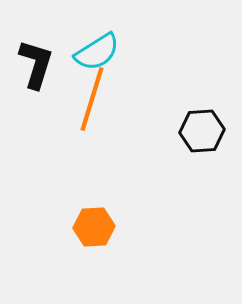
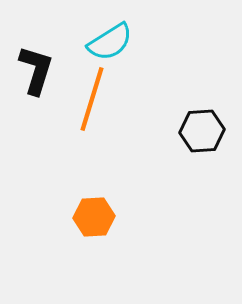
cyan semicircle: moved 13 px right, 10 px up
black L-shape: moved 6 px down
orange hexagon: moved 10 px up
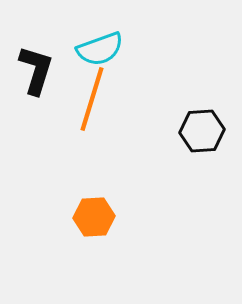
cyan semicircle: moved 10 px left, 7 px down; rotated 12 degrees clockwise
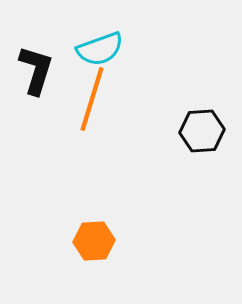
orange hexagon: moved 24 px down
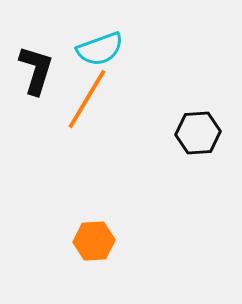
orange line: moved 5 px left; rotated 14 degrees clockwise
black hexagon: moved 4 px left, 2 px down
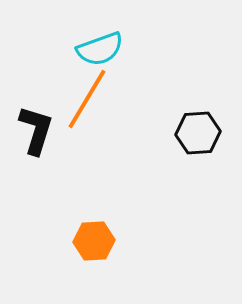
black L-shape: moved 60 px down
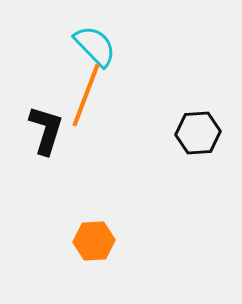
cyan semicircle: moved 5 px left, 3 px up; rotated 114 degrees counterclockwise
orange line: moved 1 px left, 4 px up; rotated 10 degrees counterclockwise
black L-shape: moved 10 px right
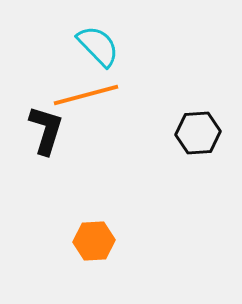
cyan semicircle: moved 3 px right
orange line: rotated 54 degrees clockwise
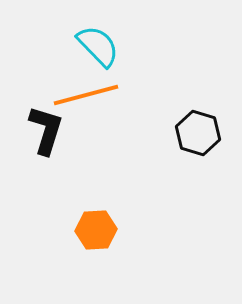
black hexagon: rotated 21 degrees clockwise
orange hexagon: moved 2 px right, 11 px up
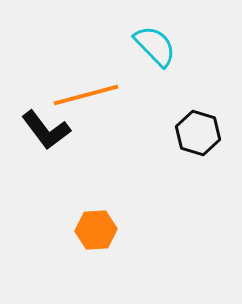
cyan semicircle: moved 57 px right
black L-shape: rotated 126 degrees clockwise
